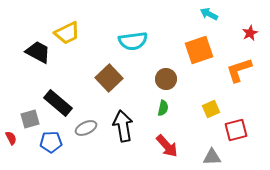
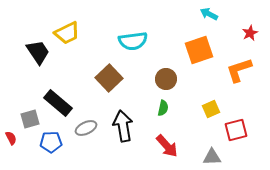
black trapezoid: rotated 28 degrees clockwise
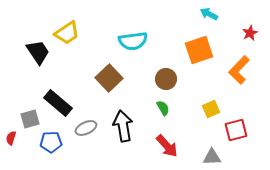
yellow trapezoid: rotated 8 degrees counterclockwise
orange L-shape: rotated 28 degrees counterclockwise
green semicircle: rotated 42 degrees counterclockwise
red semicircle: rotated 136 degrees counterclockwise
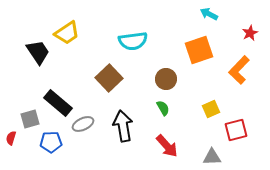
gray ellipse: moved 3 px left, 4 px up
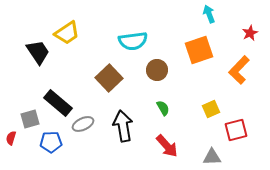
cyan arrow: rotated 42 degrees clockwise
brown circle: moved 9 px left, 9 px up
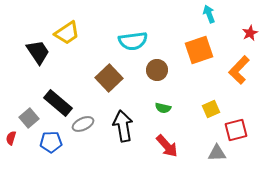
green semicircle: rotated 133 degrees clockwise
gray square: moved 1 px left, 1 px up; rotated 24 degrees counterclockwise
gray triangle: moved 5 px right, 4 px up
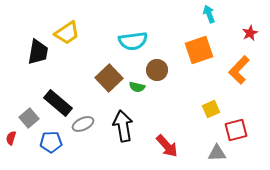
black trapezoid: rotated 44 degrees clockwise
green semicircle: moved 26 px left, 21 px up
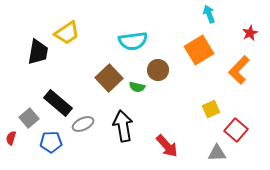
orange square: rotated 12 degrees counterclockwise
brown circle: moved 1 px right
red square: rotated 35 degrees counterclockwise
